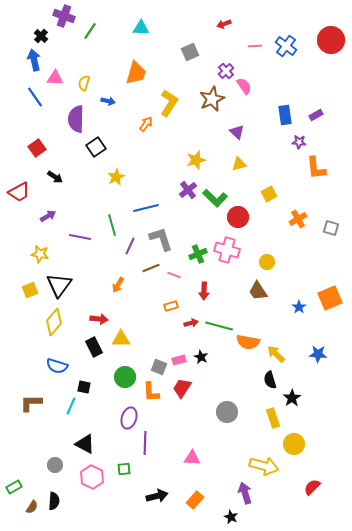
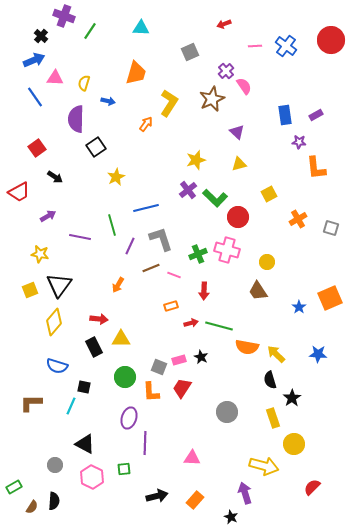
blue arrow at (34, 60): rotated 80 degrees clockwise
orange semicircle at (248, 342): moved 1 px left, 5 px down
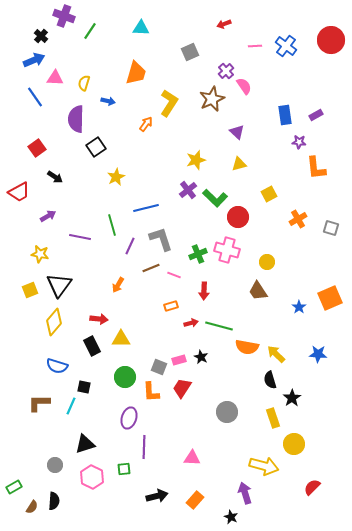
black rectangle at (94, 347): moved 2 px left, 1 px up
brown L-shape at (31, 403): moved 8 px right
purple line at (145, 443): moved 1 px left, 4 px down
black triangle at (85, 444): rotated 45 degrees counterclockwise
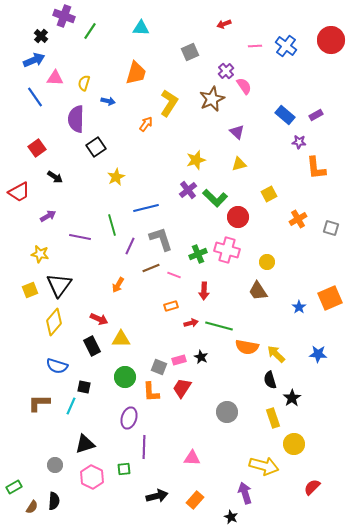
blue rectangle at (285, 115): rotated 42 degrees counterclockwise
red arrow at (99, 319): rotated 18 degrees clockwise
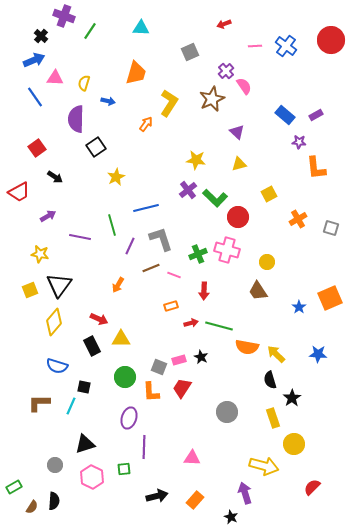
yellow star at (196, 160): rotated 24 degrees clockwise
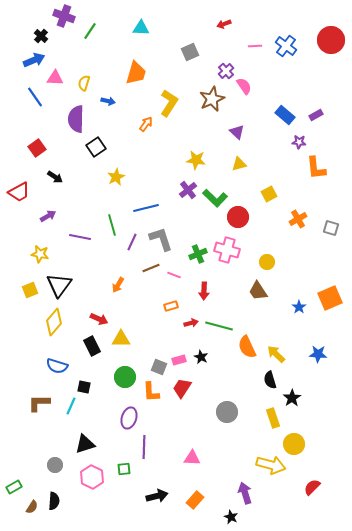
purple line at (130, 246): moved 2 px right, 4 px up
orange semicircle at (247, 347): rotated 55 degrees clockwise
yellow arrow at (264, 466): moved 7 px right, 1 px up
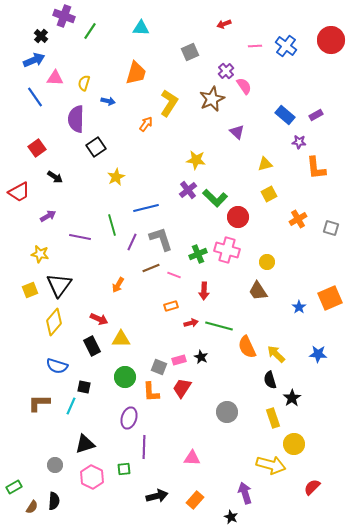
yellow triangle at (239, 164): moved 26 px right
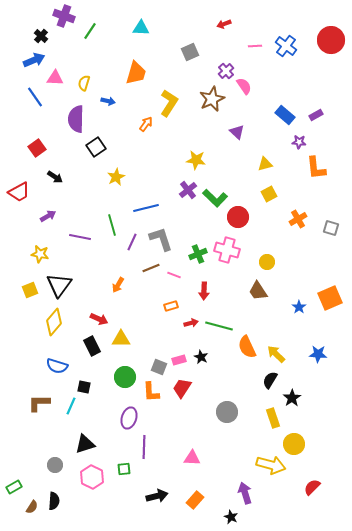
black semicircle at (270, 380): rotated 48 degrees clockwise
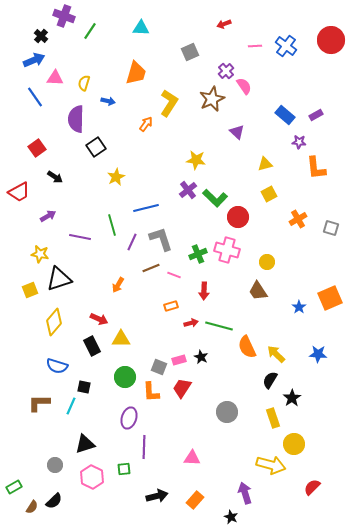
black triangle at (59, 285): moved 6 px up; rotated 36 degrees clockwise
black semicircle at (54, 501): rotated 42 degrees clockwise
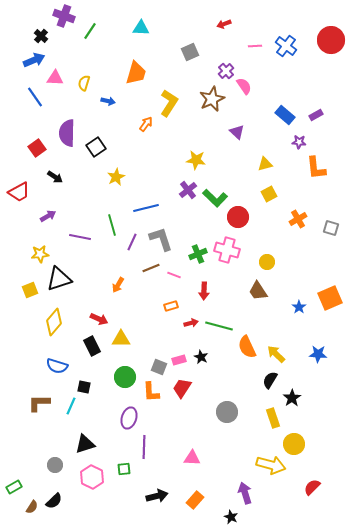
purple semicircle at (76, 119): moved 9 px left, 14 px down
yellow star at (40, 254): rotated 18 degrees counterclockwise
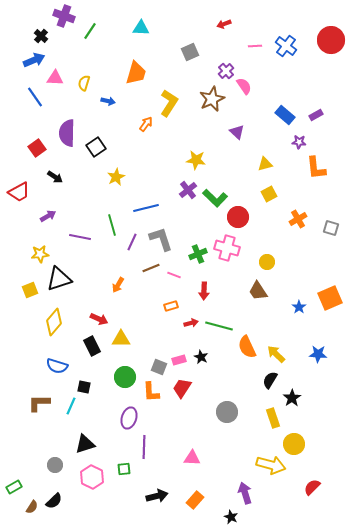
pink cross at (227, 250): moved 2 px up
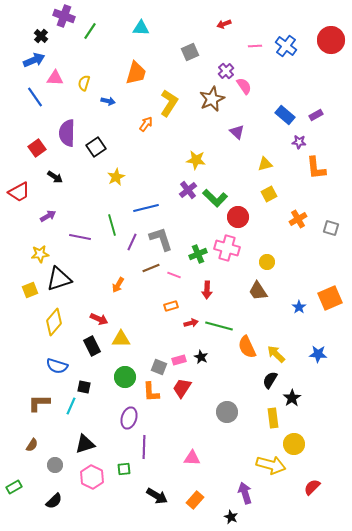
red arrow at (204, 291): moved 3 px right, 1 px up
yellow rectangle at (273, 418): rotated 12 degrees clockwise
black arrow at (157, 496): rotated 45 degrees clockwise
brown semicircle at (32, 507): moved 62 px up
